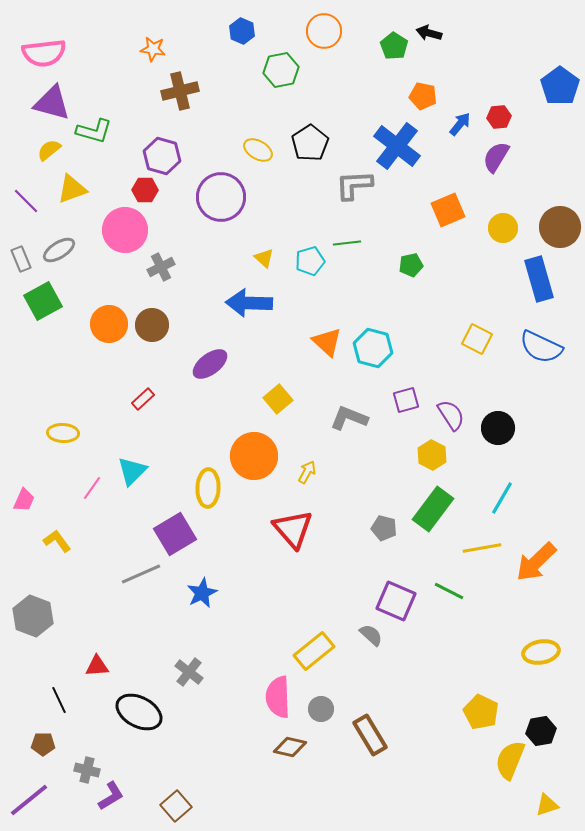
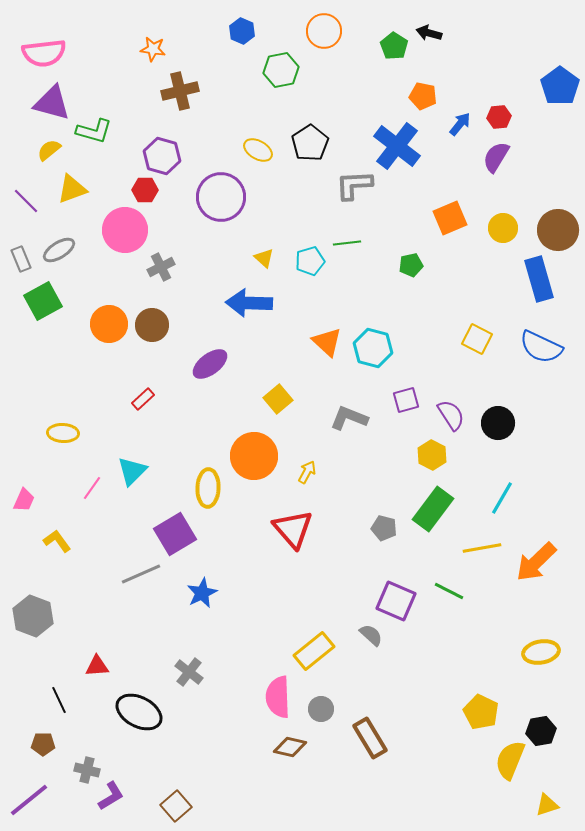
orange square at (448, 210): moved 2 px right, 8 px down
brown circle at (560, 227): moved 2 px left, 3 px down
black circle at (498, 428): moved 5 px up
brown rectangle at (370, 735): moved 3 px down
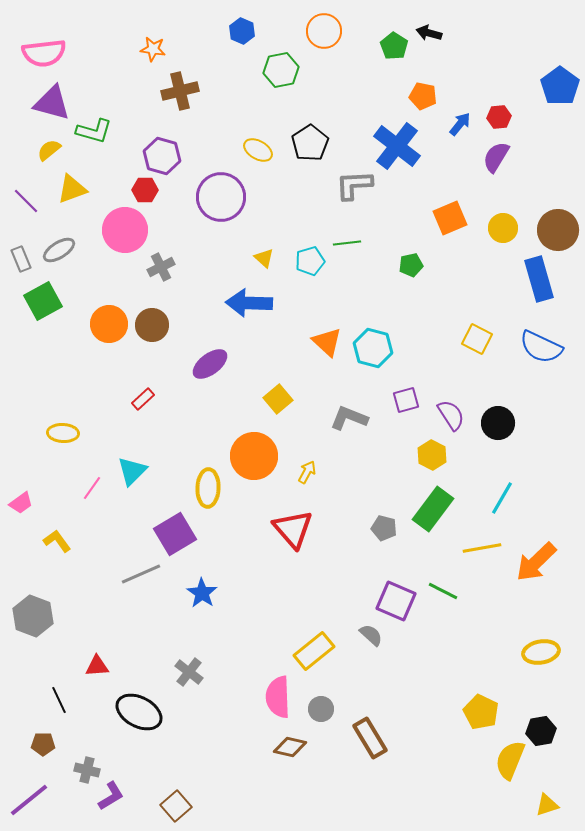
pink trapezoid at (24, 500): moved 3 px left, 3 px down; rotated 30 degrees clockwise
green line at (449, 591): moved 6 px left
blue star at (202, 593): rotated 12 degrees counterclockwise
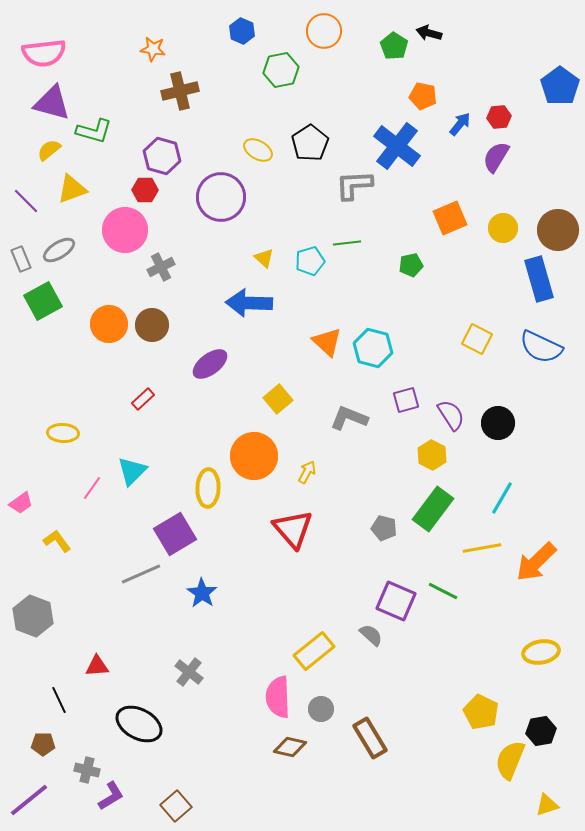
black ellipse at (139, 712): moved 12 px down
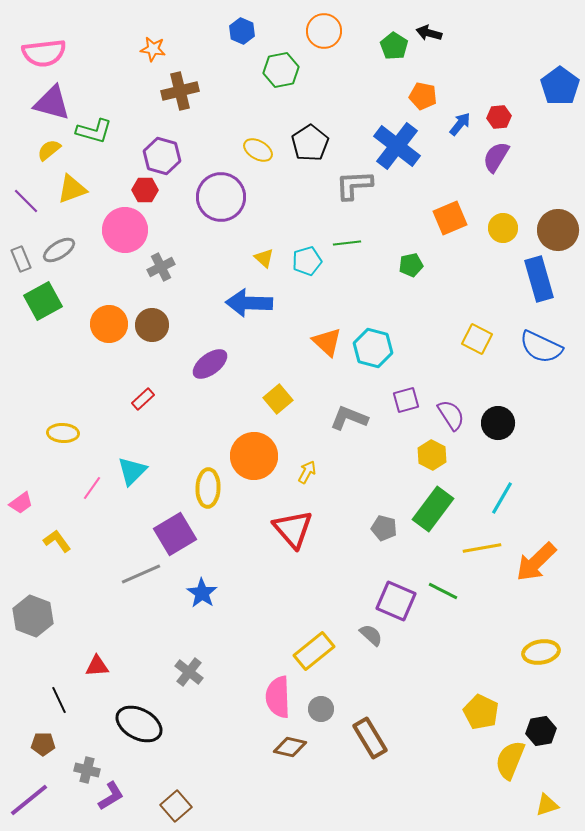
cyan pentagon at (310, 261): moved 3 px left
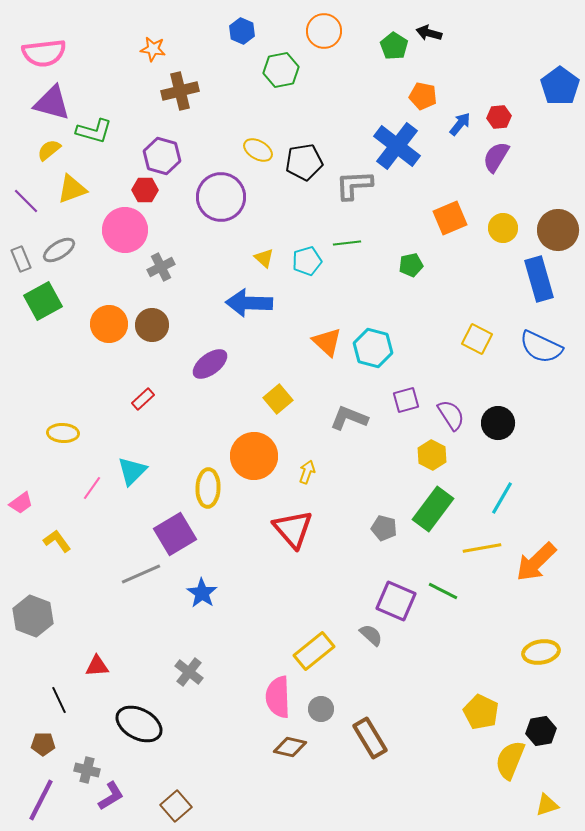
black pentagon at (310, 143): moved 6 px left, 19 px down; rotated 24 degrees clockwise
yellow arrow at (307, 472): rotated 10 degrees counterclockwise
purple line at (29, 800): moved 12 px right; rotated 24 degrees counterclockwise
